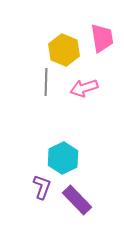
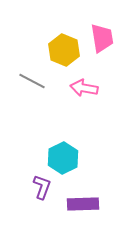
gray line: moved 14 px left, 1 px up; rotated 64 degrees counterclockwise
pink arrow: rotated 28 degrees clockwise
purple rectangle: moved 6 px right, 4 px down; rotated 48 degrees counterclockwise
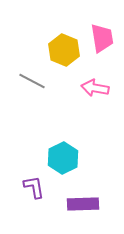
pink arrow: moved 11 px right
purple L-shape: moved 8 px left; rotated 30 degrees counterclockwise
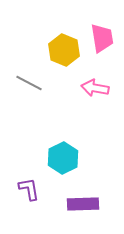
gray line: moved 3 px left, 2 px down
purple L-shape: moved 5 px left, 2 px down
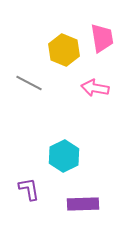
cyan hexagon: moved 1 px right, 2 px up
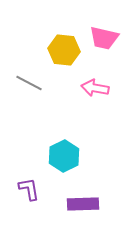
pink trapezoid: moved 2 px right; rotated 112 degrees clockwise
yellow hexagon: rotated 16 degrees counterclockwise
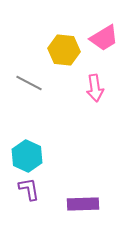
pink trapezoid: rotated 44 degrees counterclockwise
pink arrow: rotated 108 degrees counterclockwise
cyan hexagon: moved 37 px left; rotated 8 degrees counterclockwise
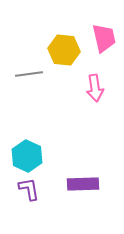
pink trapezoid: rotated 72 degrees counterclockwise
gray line: moved 9 px up; rotated 36 degrees counterclockwise
purple rectangle: moved 20 px up
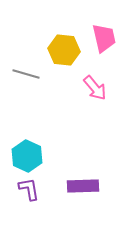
gray line: moved 3 px left; rotated 24 degrees clockwise
pink arrow: rotated 32 degrees counterclockwise
purple rectangle: moved 2 px down
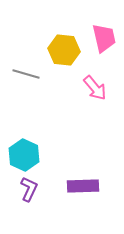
cyan hexagon: moved 3 px left, 1 px up
purple L-shape: rotated 35 degrees clockwise
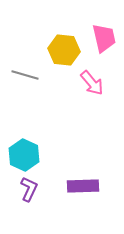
gray line: moved 1 px left, 1 px down
pink arrow: moved 3 px left, 5 px up
